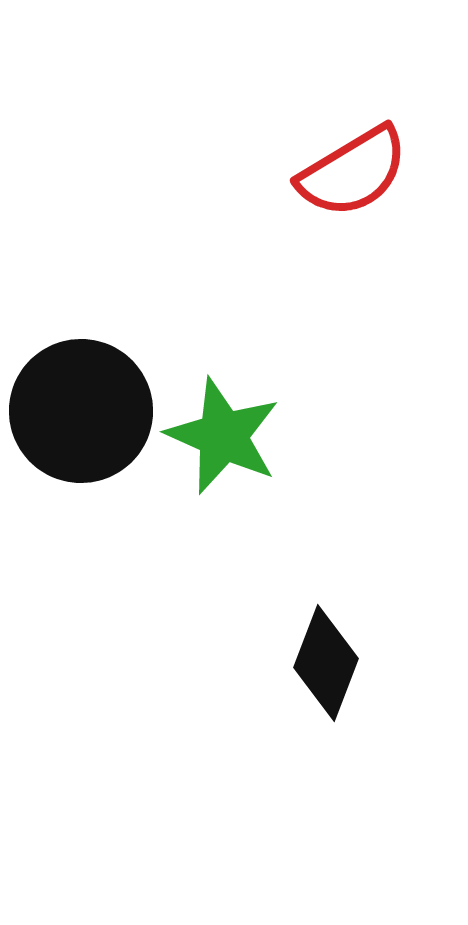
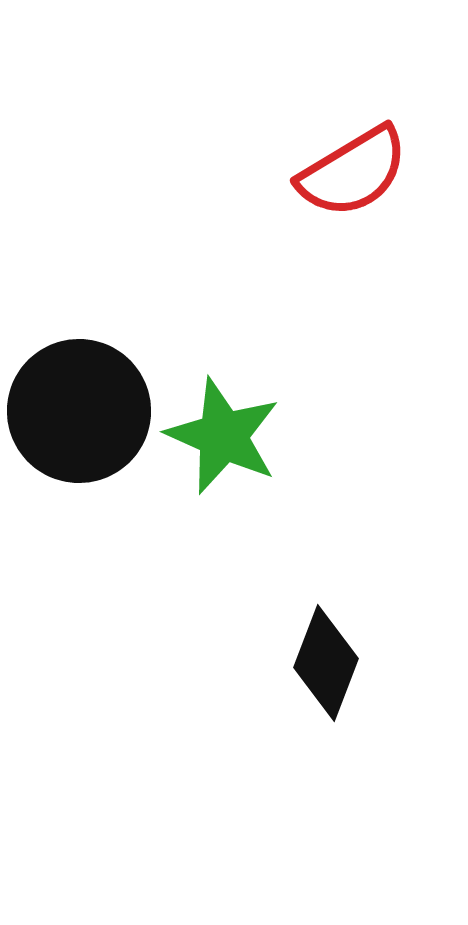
black circle: moved 2 px left
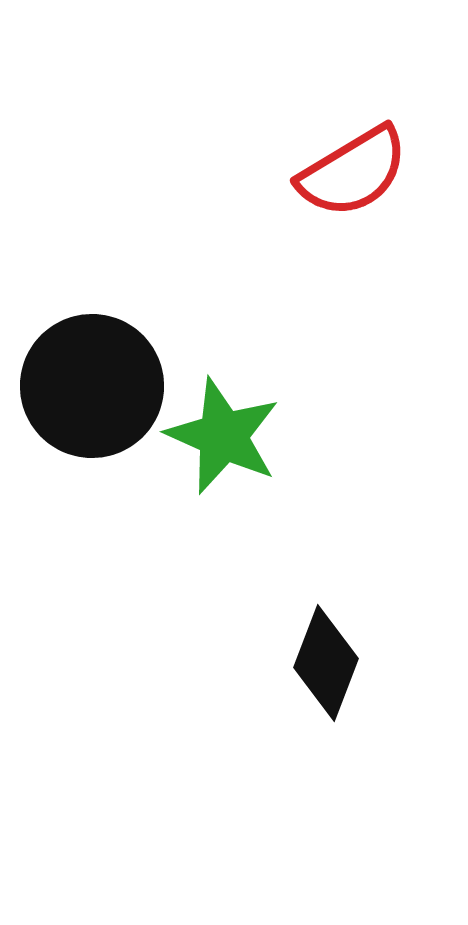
black circle: moved 13 px right, 25 px up
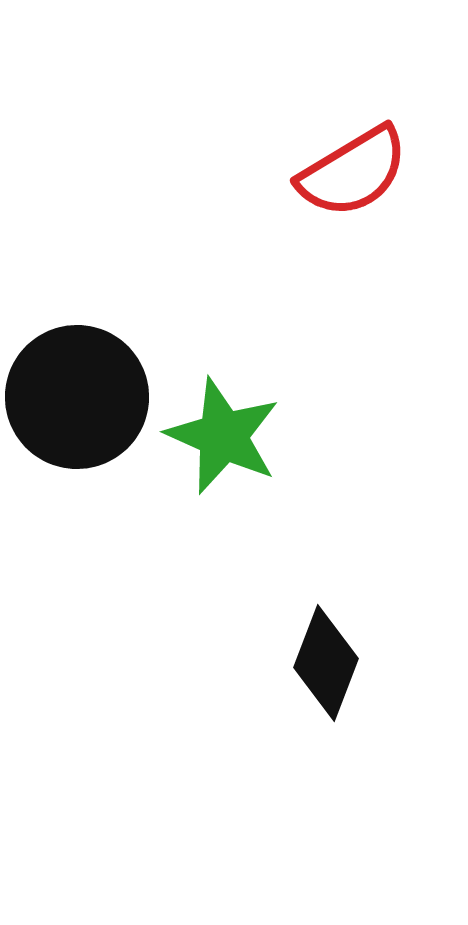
black circle: moved 15 px left, 11 px down
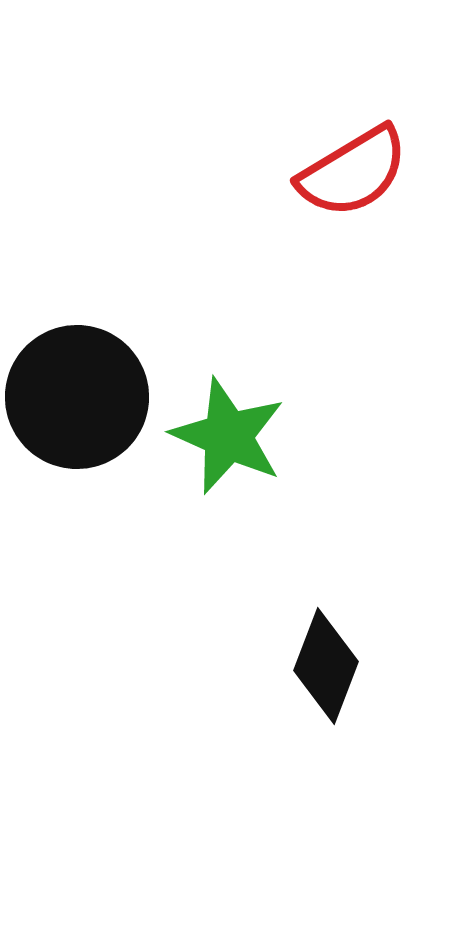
green star: moved 5 px right
black diamond: moved 3 px down
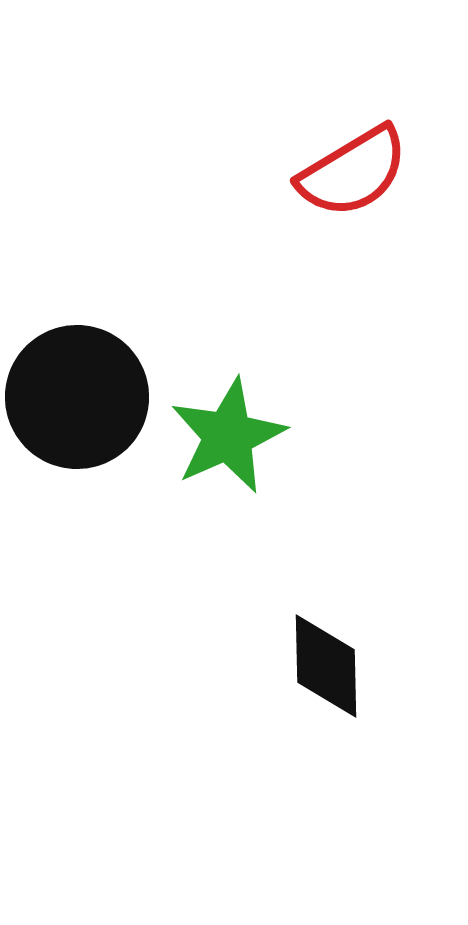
green star: rotated 24 degrees clockwise
black diamond: rotated 22 degrees counterclockwise
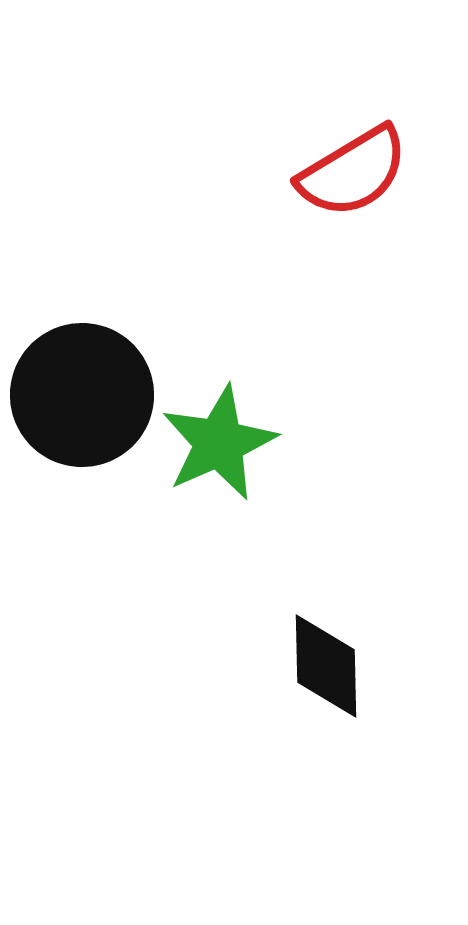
black circle: moved 5 px right, 2 px up
green star: moved 9 px left, 7 px down
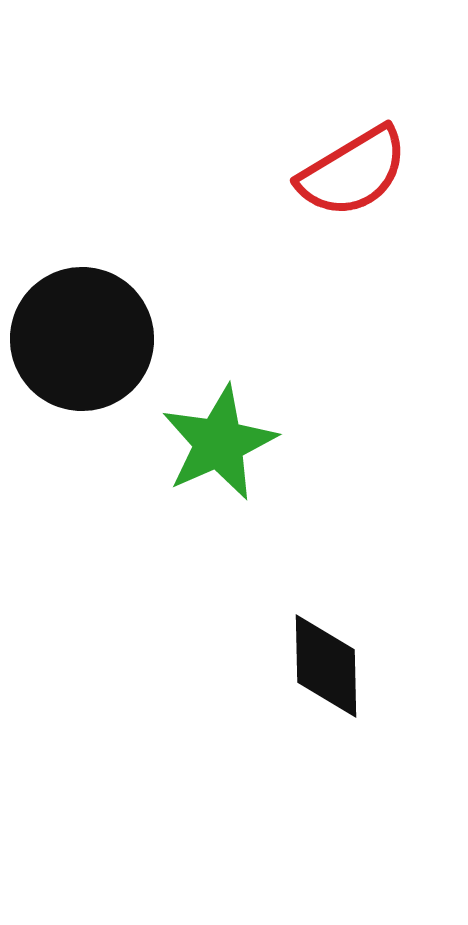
black circle: moved 56 px up
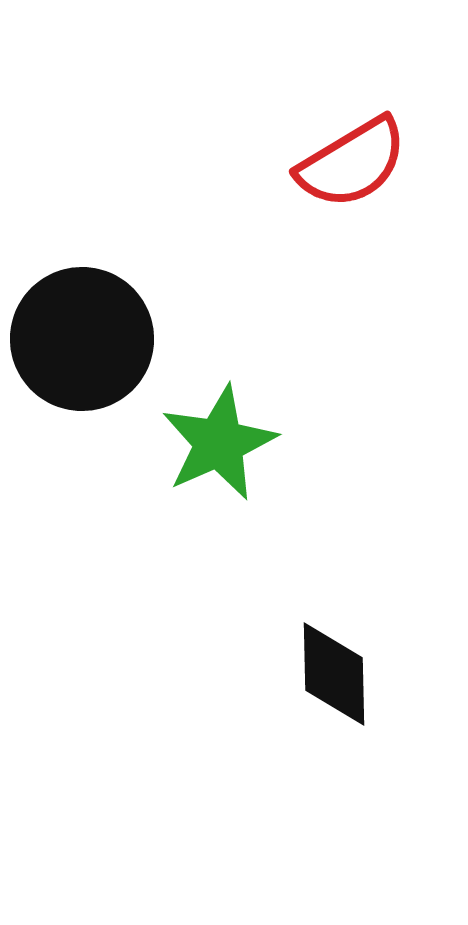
red semicircle: moved 1 px left, 9 px up
black diamond: moved 8 px right, 8 px down
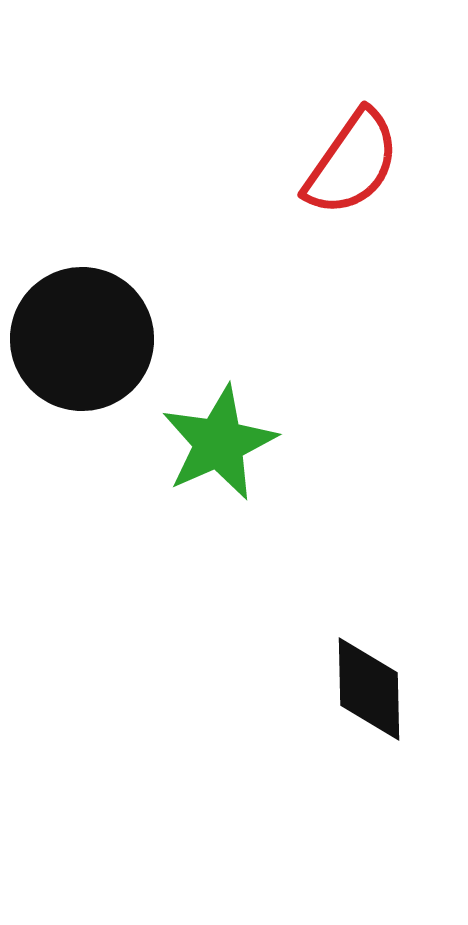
red semicircle: rotated 24 degrees counterclockwise
black diamond: moved 35 px right, 15 px down
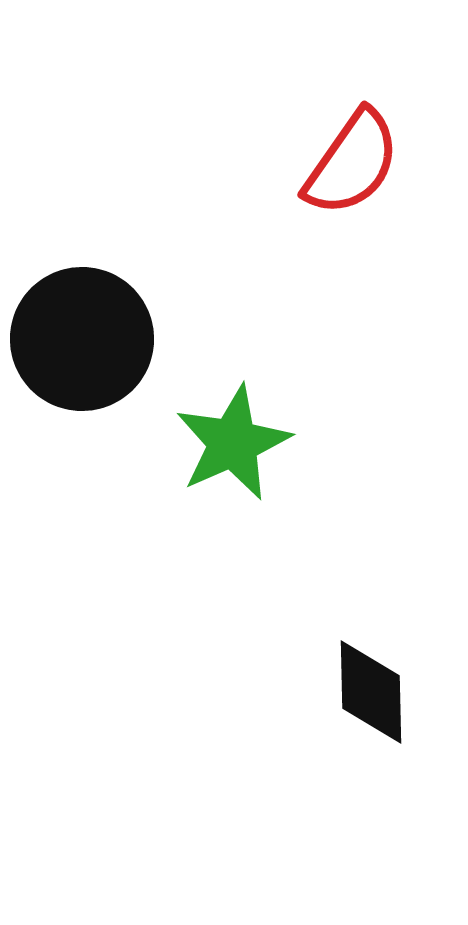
green star: moved 14 px right
black diamond: moved 2 px right, 3 px down
